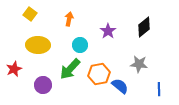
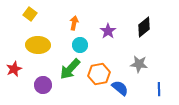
orange arrow: moved 5 px right, 4 px down
blue semicircle: moved 2 px down
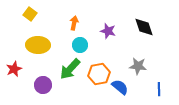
black diamond: rotated 70 degrees counterclockwise
purple star: rotated 21 degrees counterclockwise
gray star: moved 1 px left, 2 px down
blue semicircle: moved 1 px up
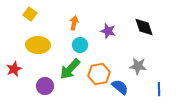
purple circle: moved 2 px right, 1 px down
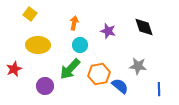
blue semicircle: moved 1 px up
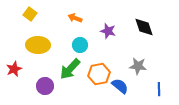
orange arrow: moved 1 px right, 5 px up; rotated 80 degrees counterclockwise
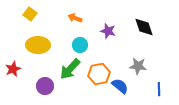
red star: moved 1 px left
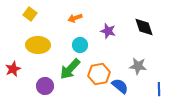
orange arrow: rotated 40 degrees counterclockwise
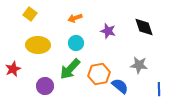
cyan circle: moved 4 px left, 2 px up
gray star: moved 1 px right, 1 px up
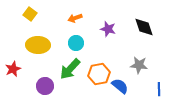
purple star: moved 2 px up
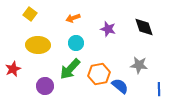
orange arrow: moved 2 px left
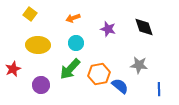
purple circle: moved 4 px left, 1 px up
